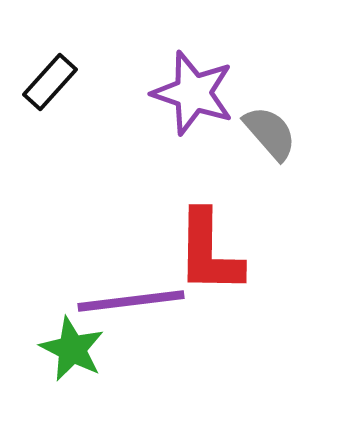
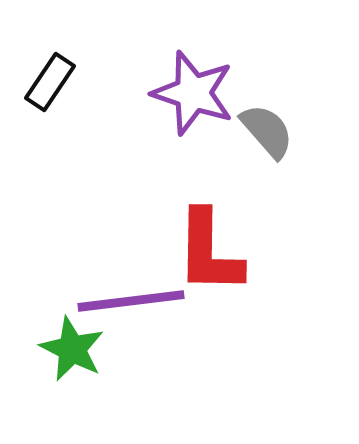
black rectangle: rotated 8 degrees counterclockwise
gray semicircle: moved 3 px left, 2 px up
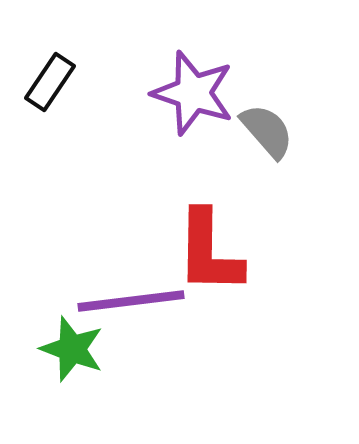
green star: rotated 6 degrees counterclockwise
